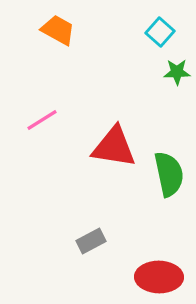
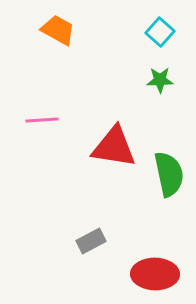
green star: moved 17 px left, 8 px down
pink line: rotated 28 degrees clockwise
red ellipse: moved 4 px left, 3 px up
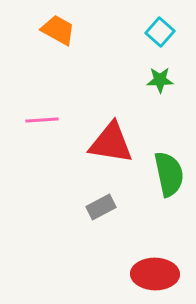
red triangle: moved 3 px left, 4 px up
gray rectangle: moved 10 px right, 34 px up
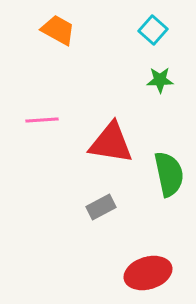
cyan square: moved 7 px left, 2 px up
red ellipse: moved 7 px left, 1 px up; rotated 18 degrees counterclockwise
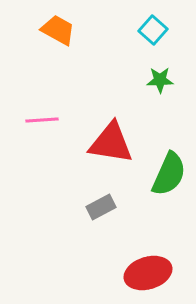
green semicircle: rotated 36 degrees clockwise
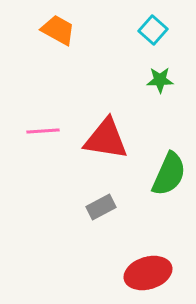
pink line: moved 1 px right, 11 px down
red triangle: moved 5 px left, 4 px up
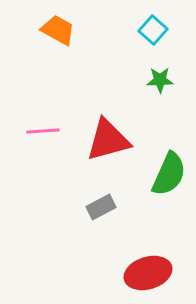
red triangle: moved 2 px right, 1 px down; rotated 24 degrees counterclockwise
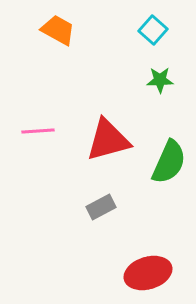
pink line: moved 5 px left
green semicircle: moved 12 px up
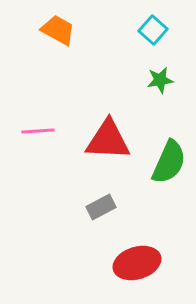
green star: rotated 8 degrees counterclockwise
red triangle: rotated 18 degrees clockwise
red ellipse: moved 11 px left, 10 px up
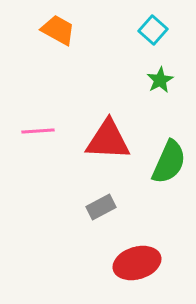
green star: rotated 20 degrees counterclockwise
